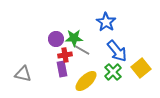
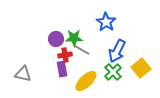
blue arrow: rotated 65 degrees clockwise
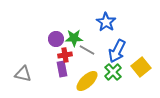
gray line: moved 5 px right
yellow square: moved 1 px up
yellow ellipse: moved 1 px right
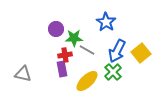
purple circle: moved 10 px up
yellow square: moved 14 px up
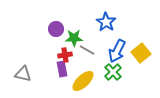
yellow ellipse: moved 4 px left
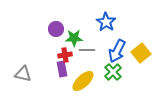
gray line: rotated 28 degrees counterclockwise
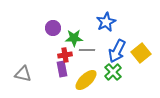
blue star: rotated 12 degrees clockwise
purple circle: moved 3 px left, 1 px up
yellow ellipse: moved 3 px right, 1 px up
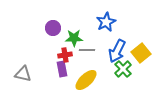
green cross: moved 10 px right, 3 px up
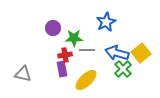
blue arrow: moved 2 px down; rotated 80 degrees clockwise
